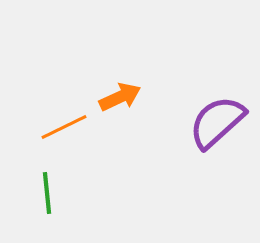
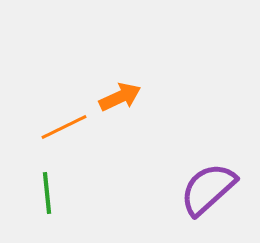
purple semicircle: moved 9 px left, 67 px down
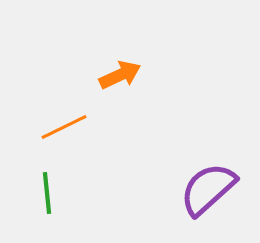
orange arrow: moved 22 px up
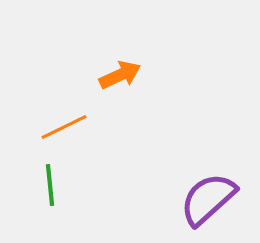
purple semicircle: moved 10 px down
green line: moved 3 px right, 8 px up
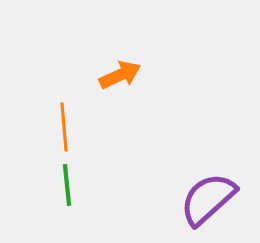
orange line: rotated 69 degrees counterclockwise
green line: moved 17 px right
